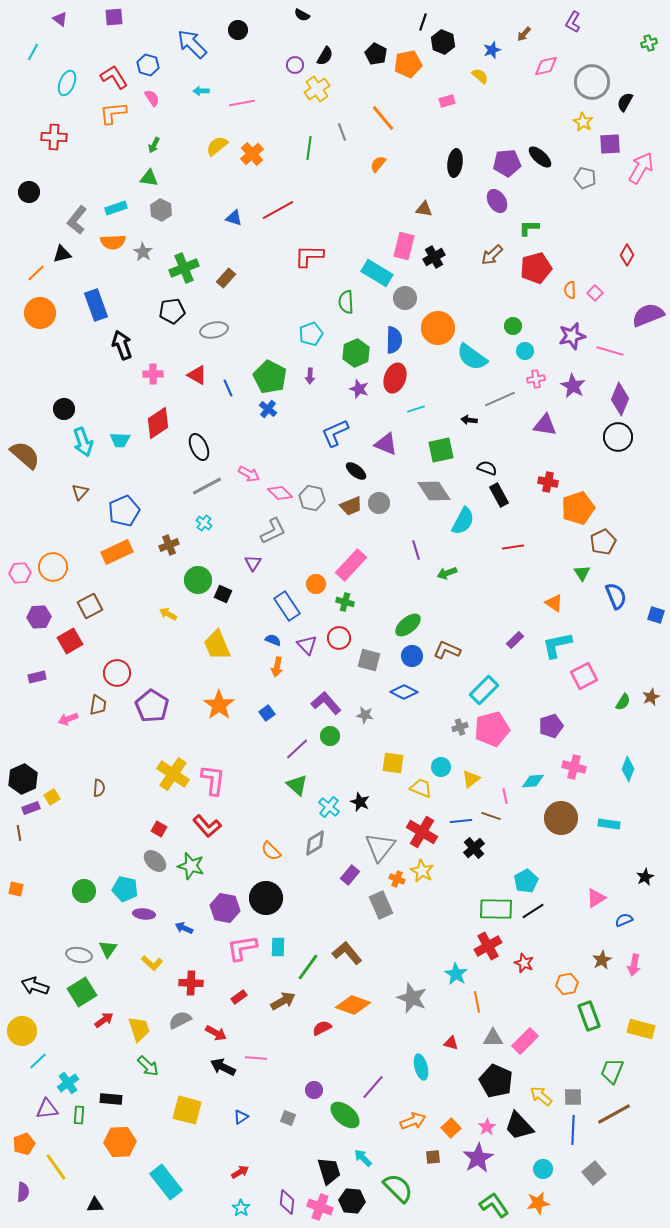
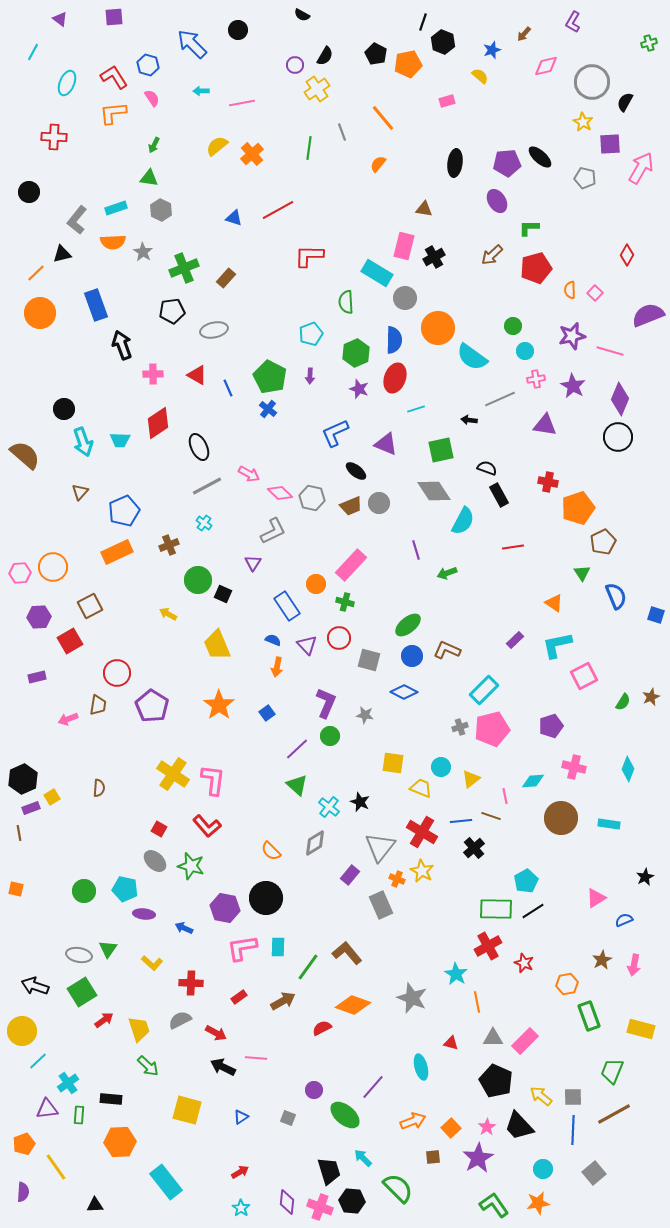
purple L-shape at (326, 703): rotated 64 degrees clockwise
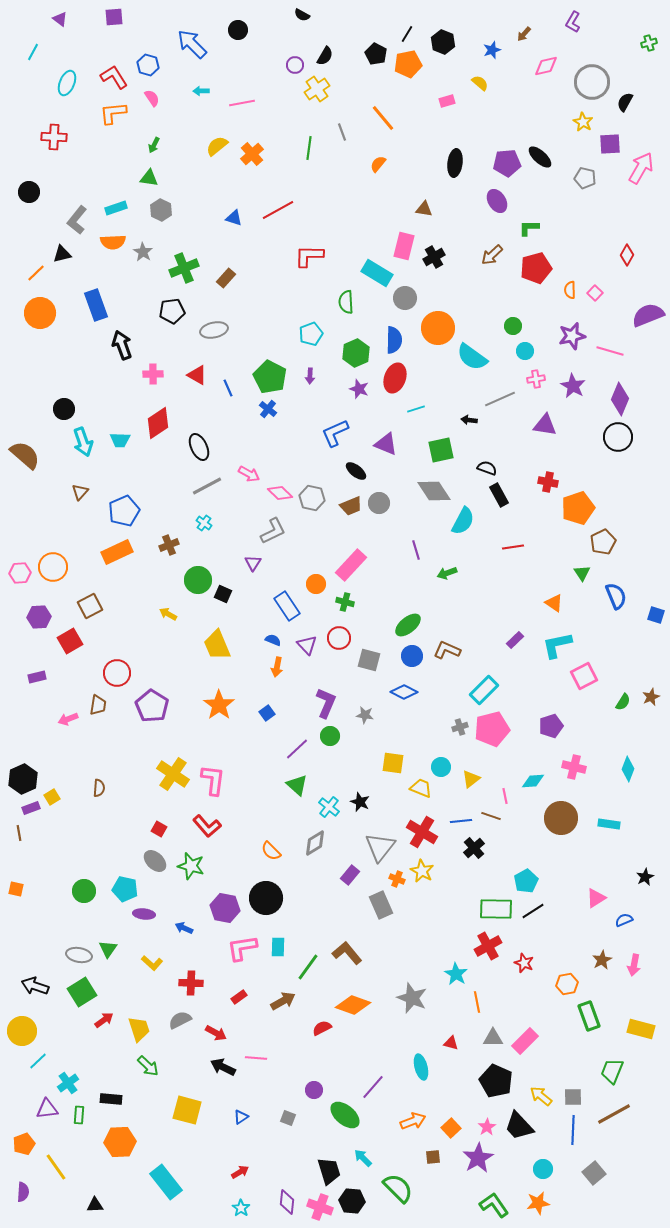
black line at (423, 22): moved 16 px left, 12 px down; rotated 12 degrees clockwise
yellow semicircle at (480, 76): moved 7 px down
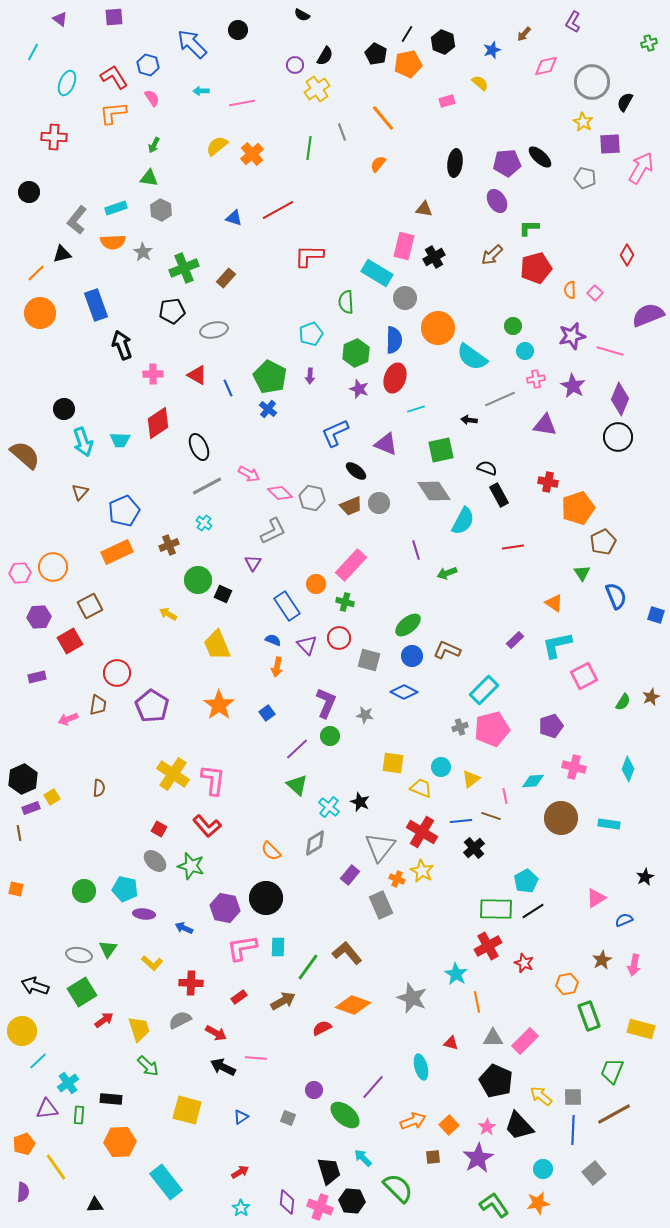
orange square at (451, 1128): moved 2 px left, 3 px up
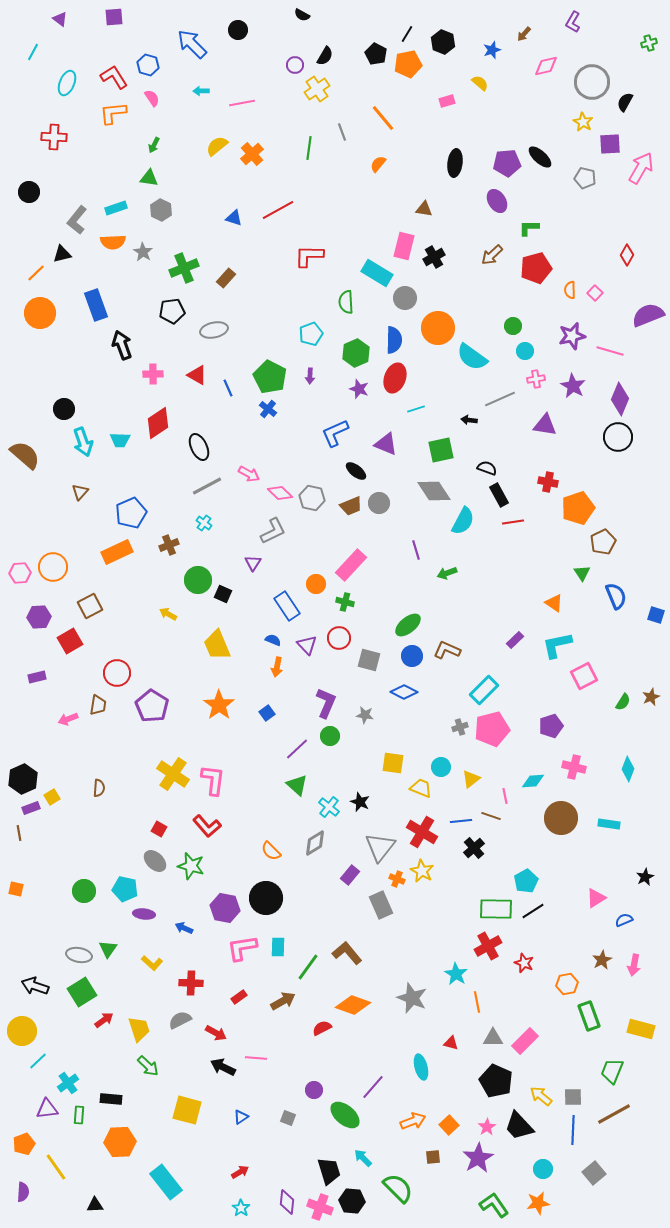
blue pentagon at (124, 511): moved 7 px right, 2 px down
red line at (513, 547): moved 25 px up
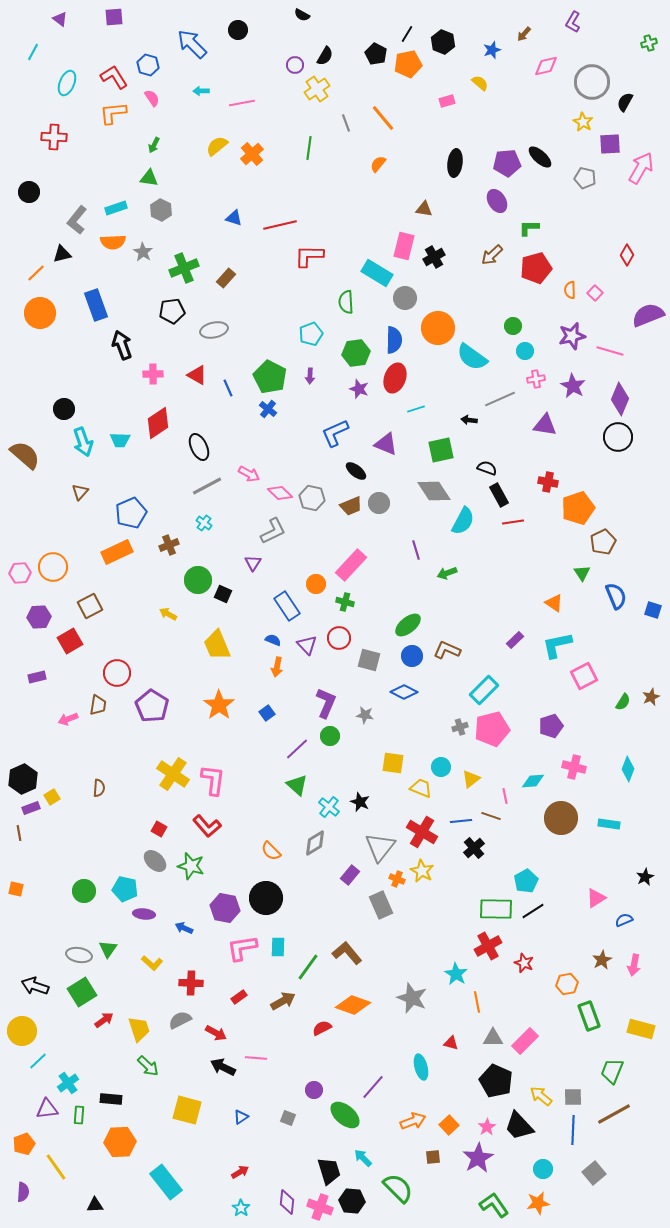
gray line at (342, 132): moved 4 px right, 9 px up
red line at (278, 210): moved 2 px right, 15 px down; rotated 16 degrees clockwise
green hexagon at (356, 353): rotated 16 degrees clockwise
blue square at (656, 615): moved 3 px left, 5 px up
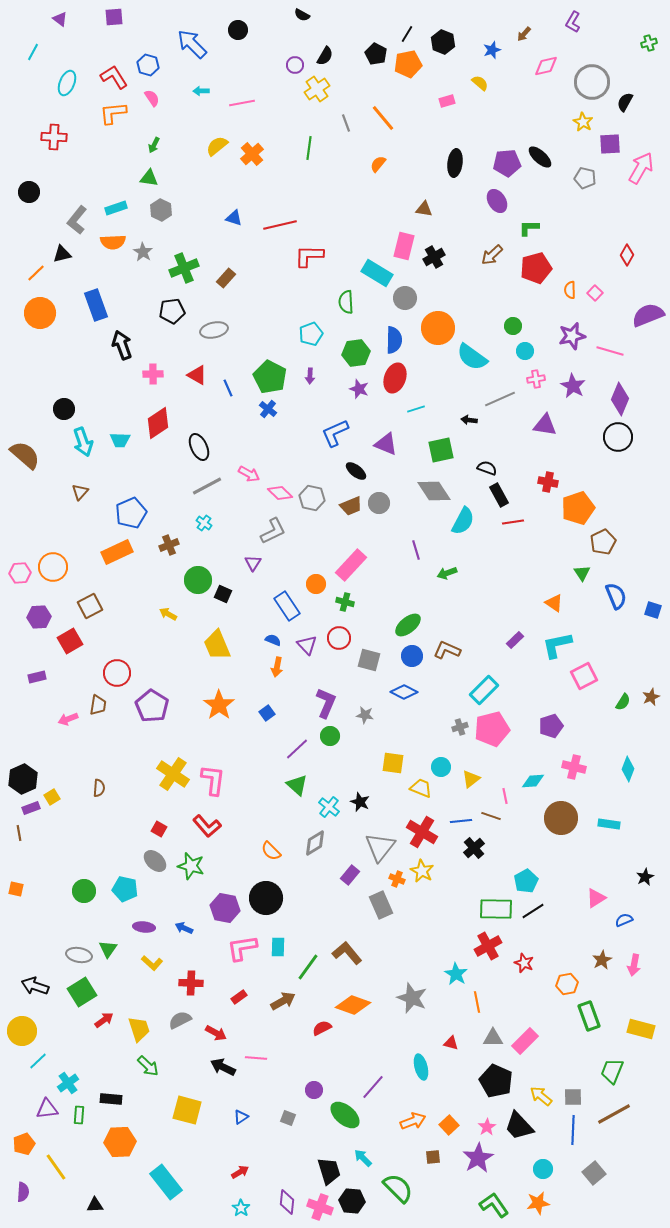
purple ellipse at (144, 914): moved 13 px down
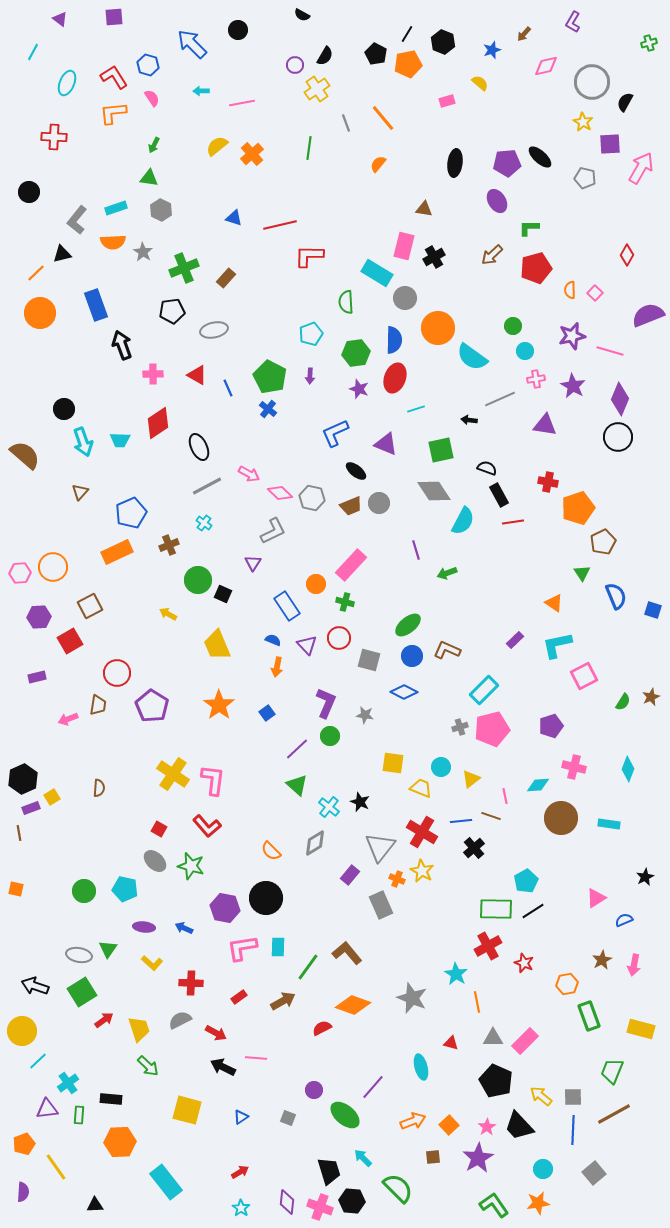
cyan diamond at (533, 781): moved 5 px right, 4 px down
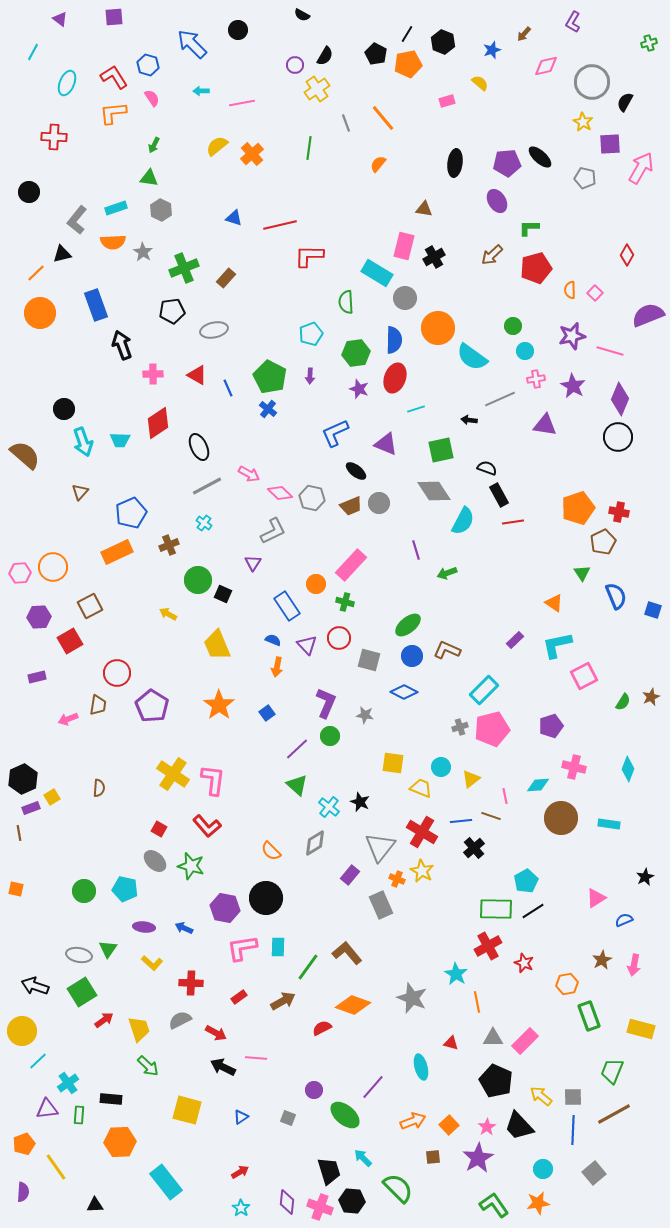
red cross at (548, 482): moved 71 px right, 30 px down
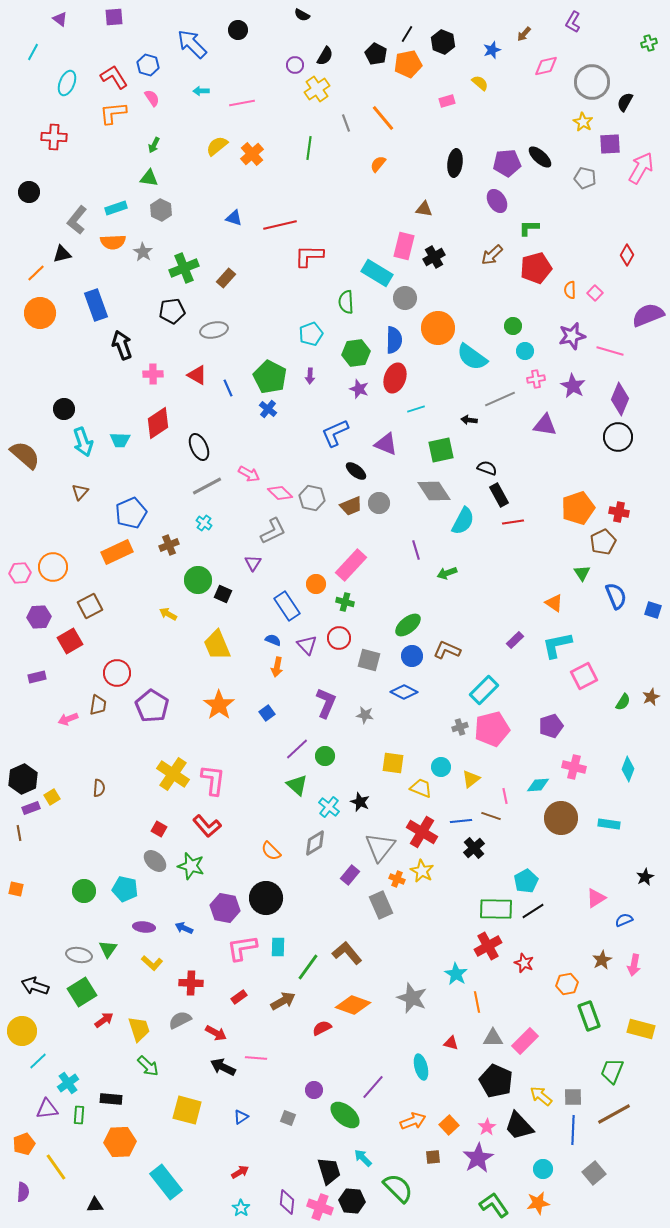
green circle at (330, 736): moved 5 px left, 20 px down
